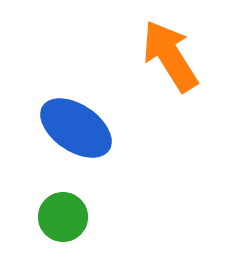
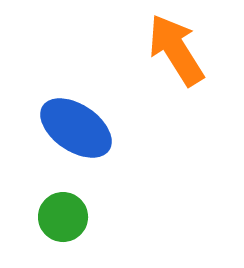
orange arrow: moved 6 px right, 6 px up
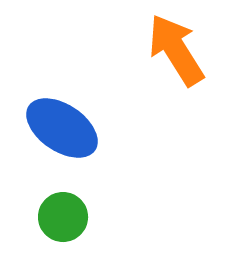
blue ellipse: moved 14 px left
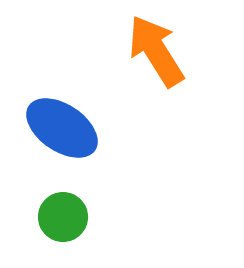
orange arrow: moved 20 px left, 1 px down
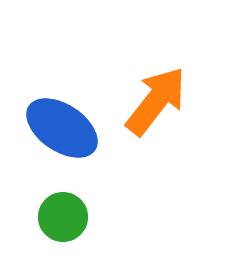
orange arrow: moved 50 px down; rotated 70 degrees clockwise
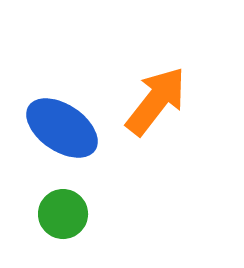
green circle: moved 3 px up
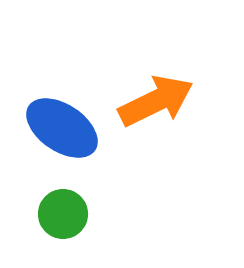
orange arrow: rotated 26 degrees clockwise
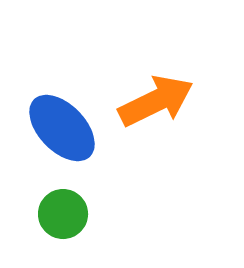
blue ellipse: rotated 12 degrees clockwise
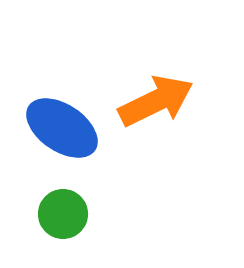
blue ellipse: rotated 12 degrees counterclockwise
